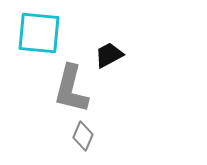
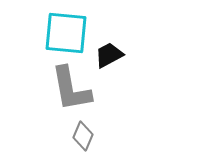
cyan square: moved 27 px right
gray L-shape: rotated 24 degrees counterclockwise
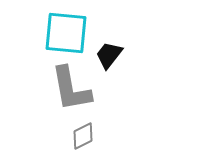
black trapezoid: rotated 24 degrees counterclockwise
gray diamond: rotated 40 degrees clockwise
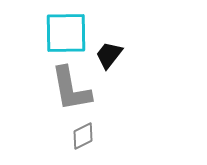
cyan square: rotated 6 degrees counterclockwise
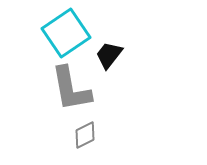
cyan square: rotated 33 degrees counterclockwise
gray diamond: moved 2 px right, 1 px up
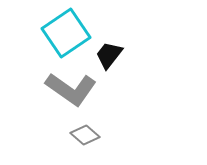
gray L-shape: rotated 45 degrees counterclockwise
gray diamond: rotated 68 degrees clockwise
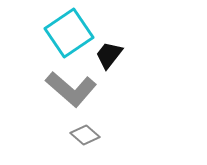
cyan square: moved 3 px right
gray L-shape: rotated 6 degrees clockwise
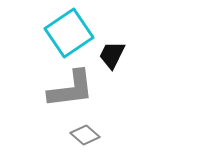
black trapezoid: moved 3 px right; rotated 12 degrees counterclockwise
gray L-shape: rotated 48 degrees counterclockwise
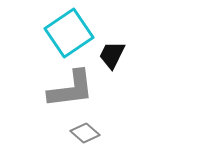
gray diamond: moved 2 px up
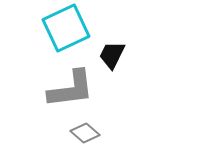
cyan square: moved 3 px left, 5 px up; rotated 9 degrees clockwise
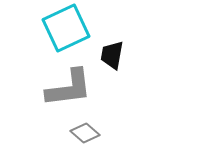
black trapezoid: rotated 16 degrees counterclockwise
gray L-shape: moved 2 px left, 1 px up
